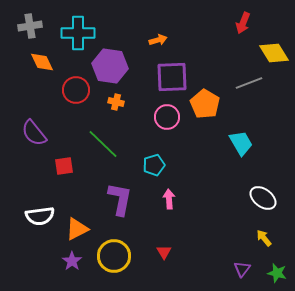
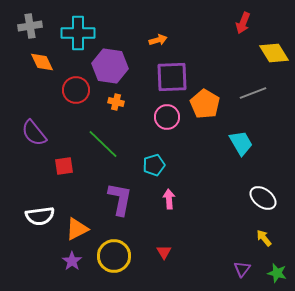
gray line: moved 4 px right, 10 px down
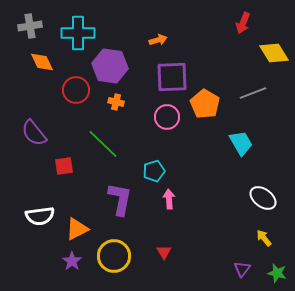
cyan pentagon: moved 6 px down
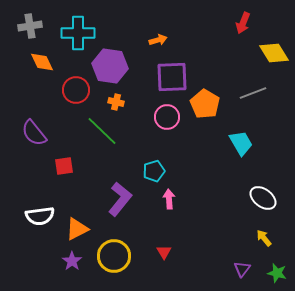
green line: moved 1 px left, 13 px up
purple L-shape: rotated 28 degrees clockwise
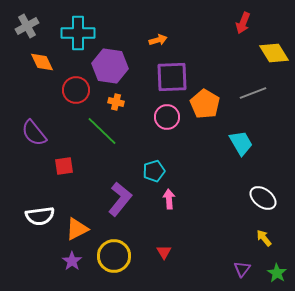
gray cross: moved 3 px left; rotated 20 degrees counterclockwise
green star: rotated 18 degrees clockwise
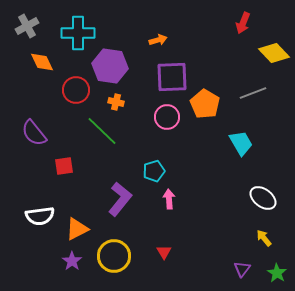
yellow diamond: rotated 12 degrees counterclockwise
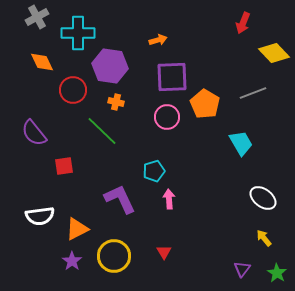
gray cross: moved 10 px right, 9 px up
red circle: moved 3 px left
purple L-shape: rotated 64 degrees counterclockwise
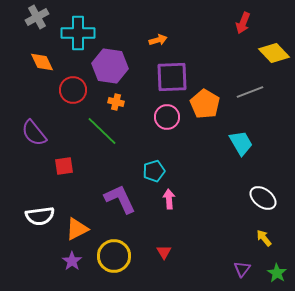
gray line: moved 3 px left, 1 px up
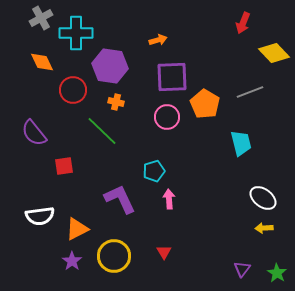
gray cross: moved 4 px right, 1 px down
cyan cross: moved 2 px left
cyan trapezoid: rotated 16 degrees clockwise
yellow arrow: moved 10 px up; rotated 54 degrees counterclockwise
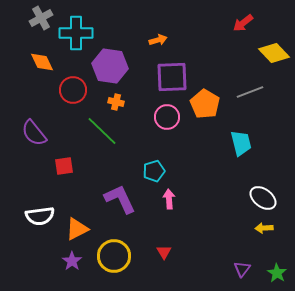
red arrow: rotated 30 degrees clockwise
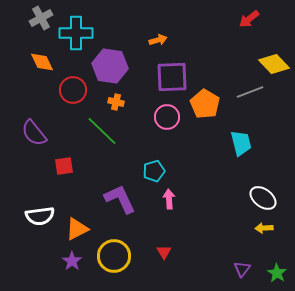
red arrow: moved 6 px right, 4 px up
yellow diamond: moved 11 px down
